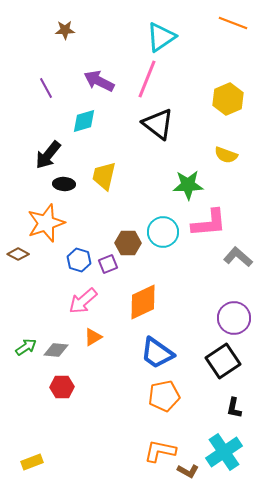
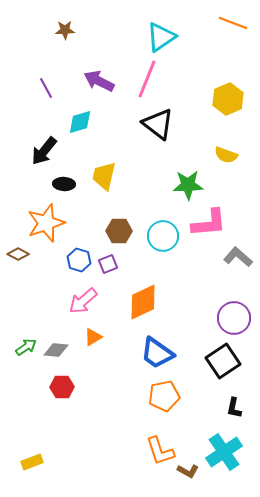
cyan diamond: moved 4 px left, 1 px down
black arrow: moved 4 px left, 4 px up
cyan circle: moved 4 px down
brown hexagon: moved 9 px left, 12 px up
orange L-shape: rotated 120 degrees counterclockwise
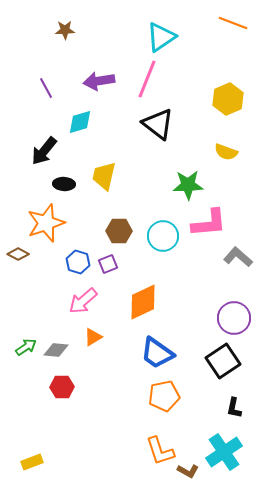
purple arrow: rotated 36 degrees counterclockwise
yellow semicircle: moved 3 px up
blue hexagon: moved 1 px left, 2 px down
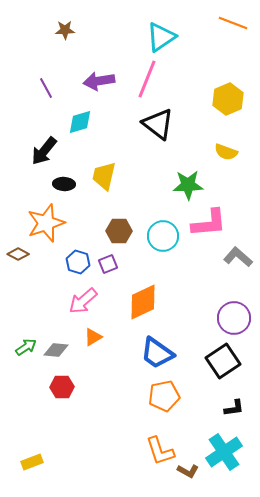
black L-shape: rotated 110 degrees counterclockwise
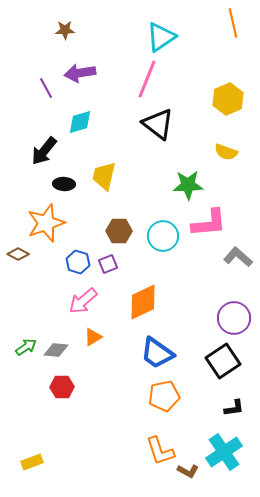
orange line: rotated 56 degrees clockwise
purple arrow: moved 19 px left, 8 px up
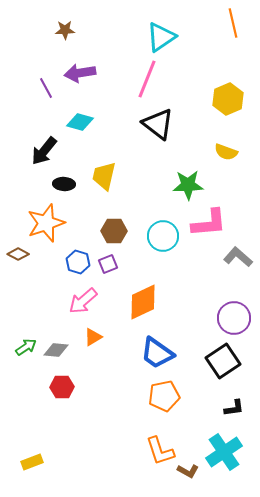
cyan diamond: rotated 32 degrees clockwise
brown hexagon: moved 5 px left
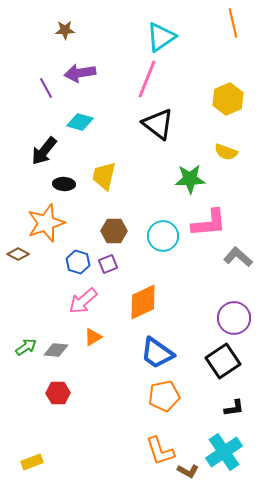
green star: moved 2 px right, 6 px up
red hexagon: moved 4 px left, 6 px down
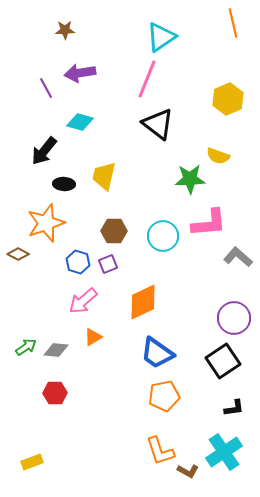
yellow semicircle: moved 8 px left, 4 px down
red hexagon: moved 3 px left
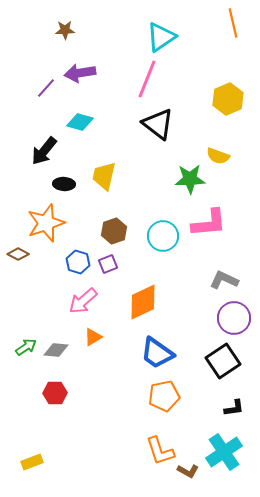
purple line: rotated 70 degrees clockwise
brown hexagon: rotated 20 degrees counterclockwise
gray L-shape: moved 14 px left, 23 px down; rotated 16 degrees counterclockwise
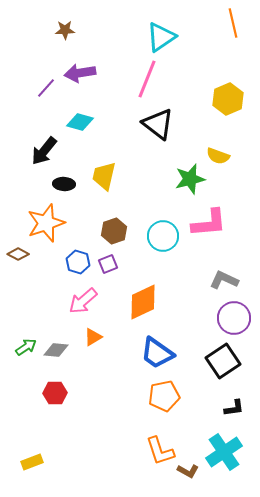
green star: rotated 12 degrees counterclockwise
